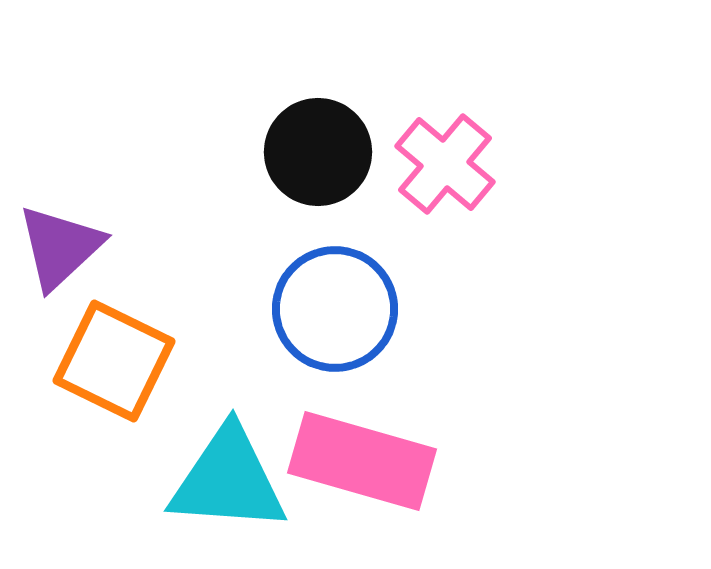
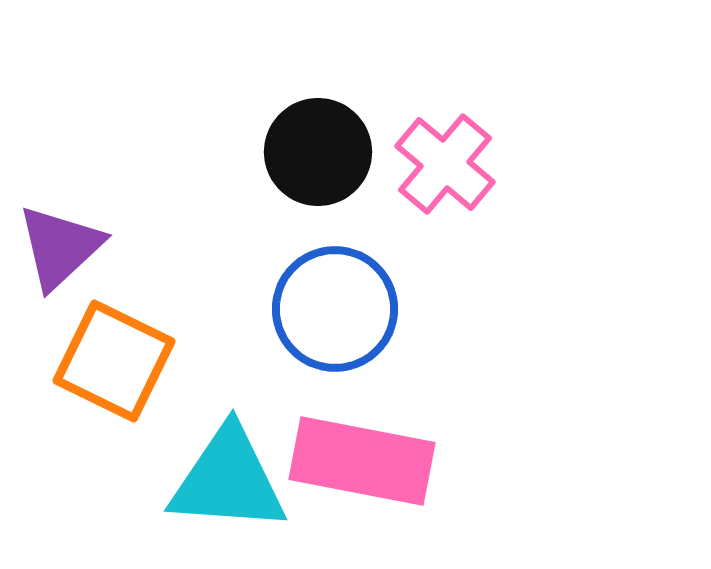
pink rectangle: rotated 5 degrees counterclockwise
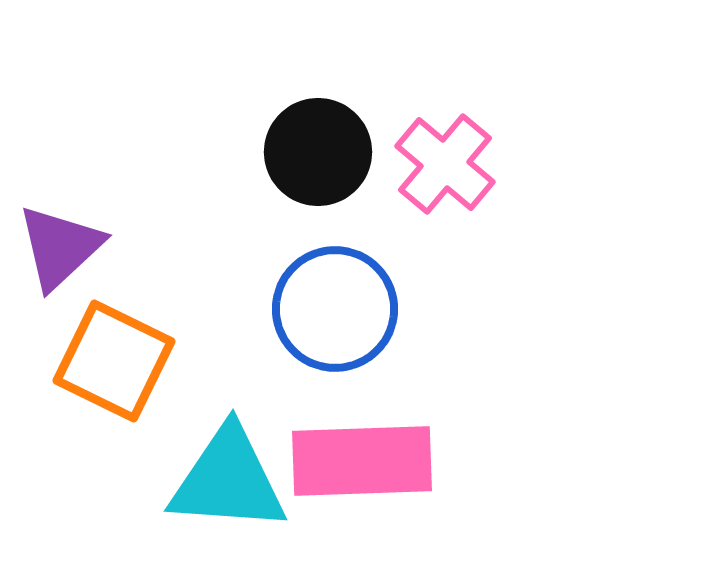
pink rectangle: rotated 13 degrees counterclockwise
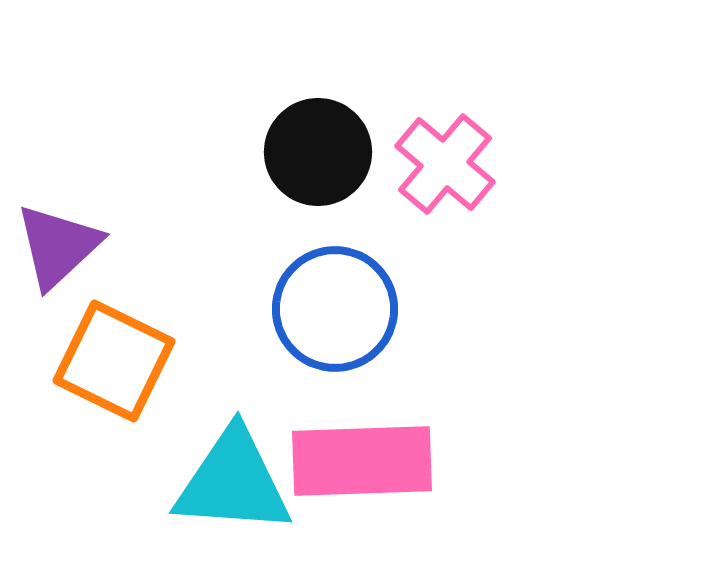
purple triangle: moved 2 px left, 1 px up
cyan triangle: moved 5 px right, 2 px down
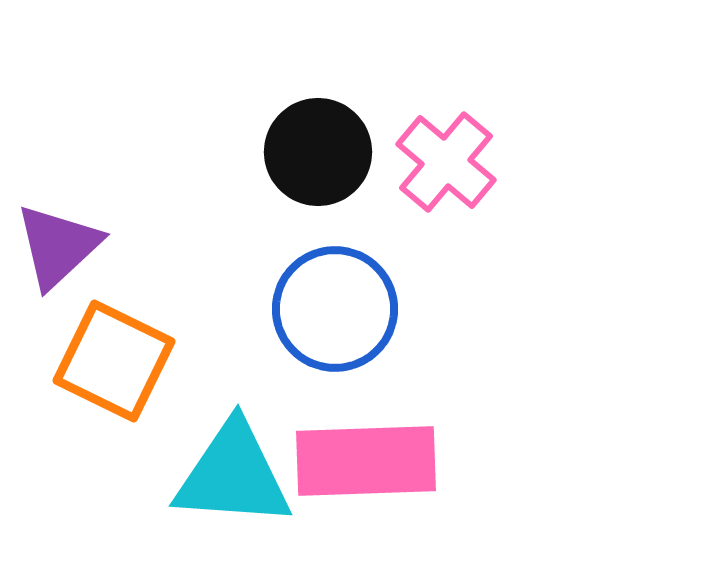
pink cross: moved 1 px right, 2 px up
pink rectangle: moved 4 px right
cyan triangle: moved 7 px up
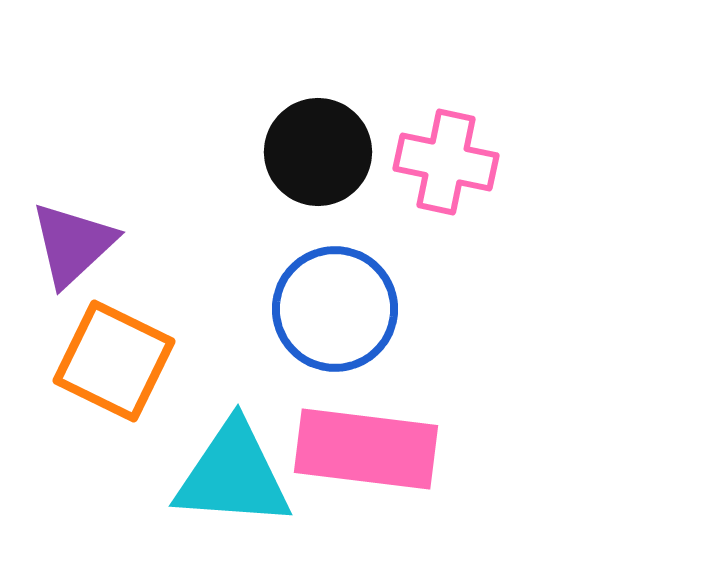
pink cross: rotated 28 degrees counterclockwise
purple triangle: moved 15 px right, 2 px up
pink rectangle: moved 12 px up; rotated 9 degrees clockwise
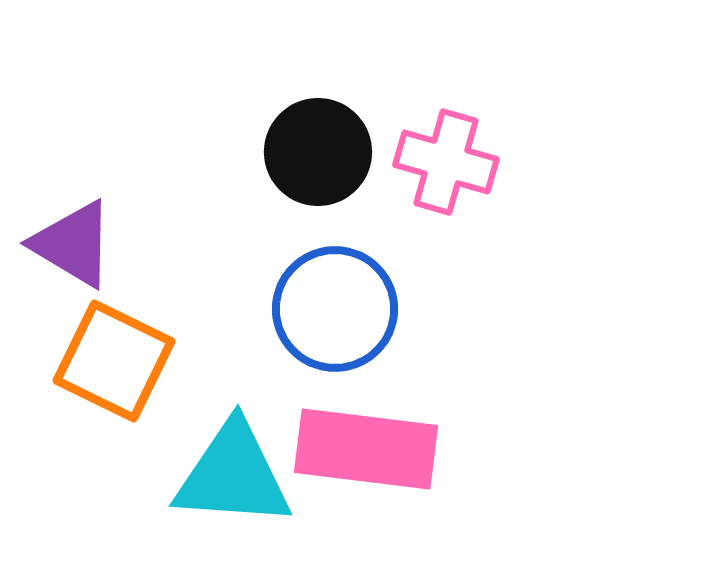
pink cross: rotated 4 degrees clockwise
purple triangle: rotated 46 degrees counterclockwise
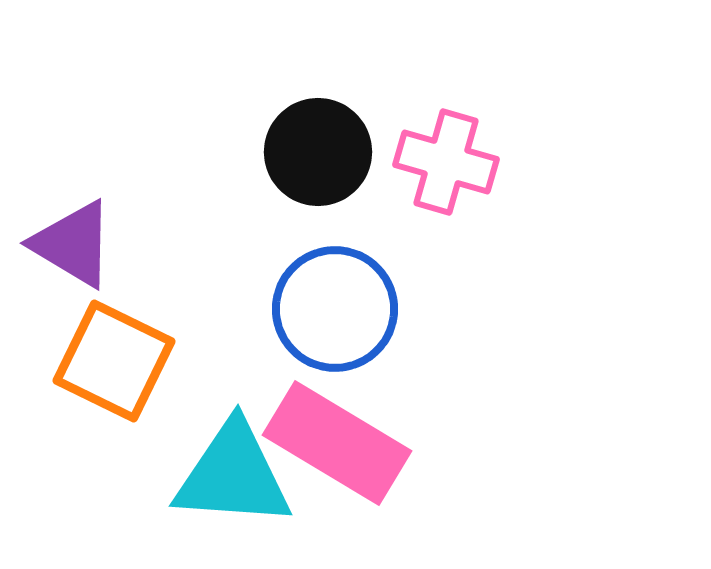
pink rectangle: moved 29 px left, 6 px up; rotated 24 degrees clockwise
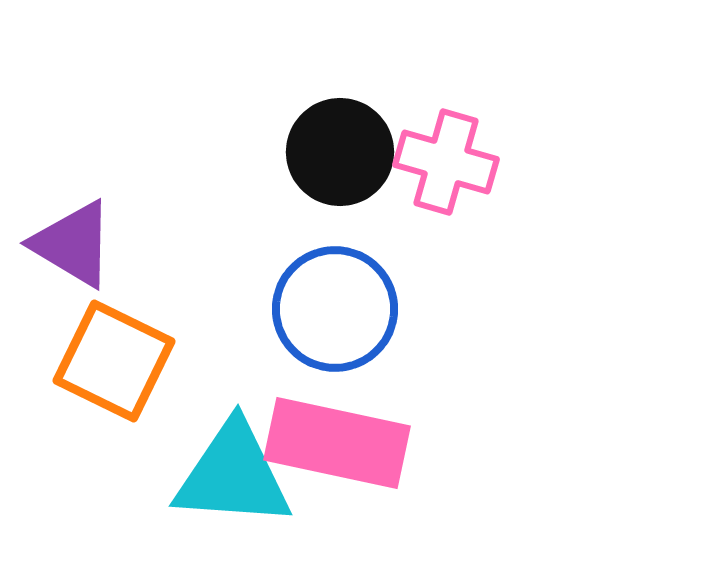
black circle: moved 22 px right
pink rectangle: rotated 19 degrees counterclockwise
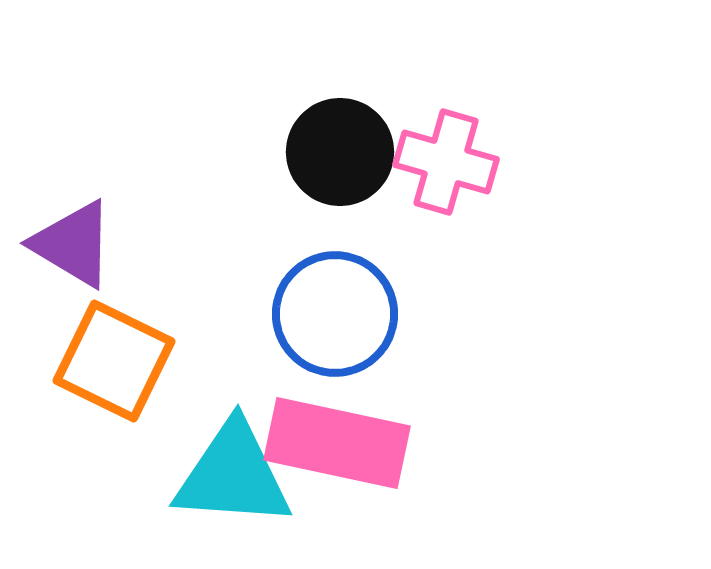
blue circle: moved 5 px down
